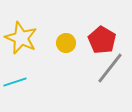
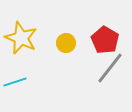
red pentagon: moved 3 px right
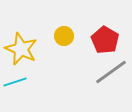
yellow star: moved 11 px down
yellow circle: moved 2 px left, 7 px up
gray line: moved 1 px right, 4 px down; rotated 16 degrees clockwise
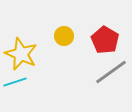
yellow star: moved 5 px down
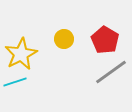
yellow circle: moved 3 px down
yellow star: rotated 20 degrees clockwise
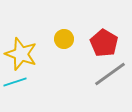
red pentagon: moved 1 px left, 3 px down
yellow star: rotated 24 degrees counterclockwise
gray line: moved 1 px left, 2 px down
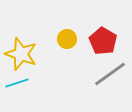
yellow circle: moved 3 px right
red pentagon: moved 1 px left, 2 px up
cyan line: moved 2 px right, 1 px down
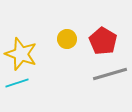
gray line: rotated 20 degrees clockwise
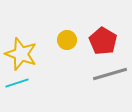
yellow circle: moved 1 px down
